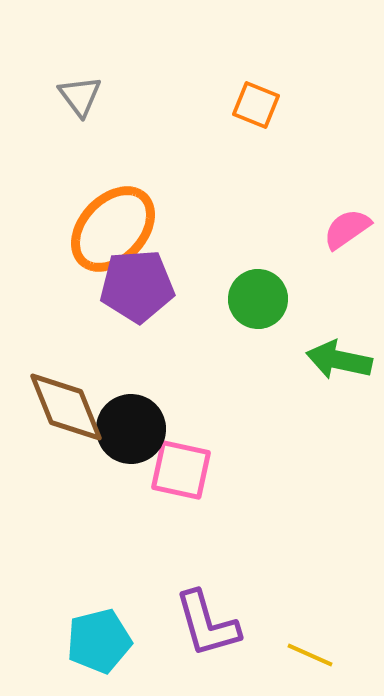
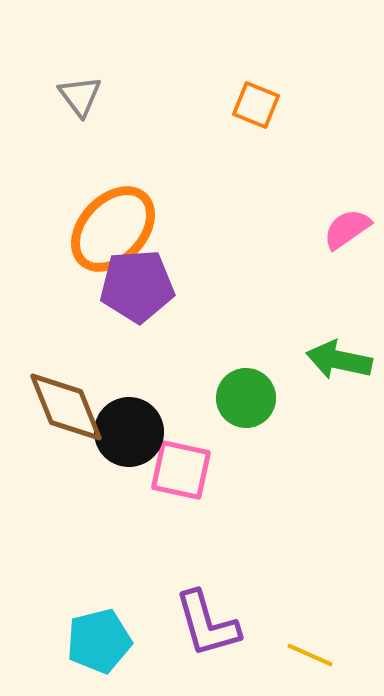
green circle: moved 12 px left, 99 px down
black circle: moved 2 px left, 3 px down
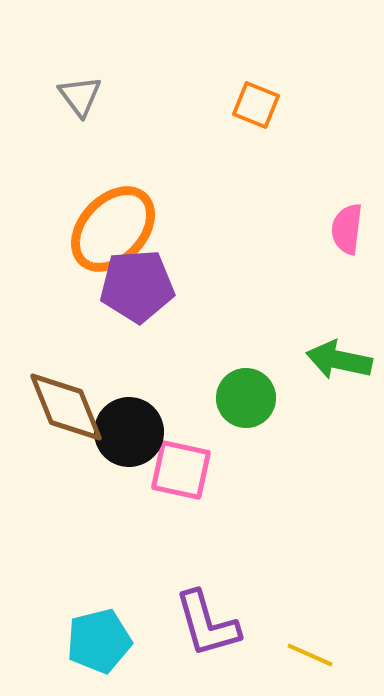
pink semicircle: rotated 48 degrees counterclockwise
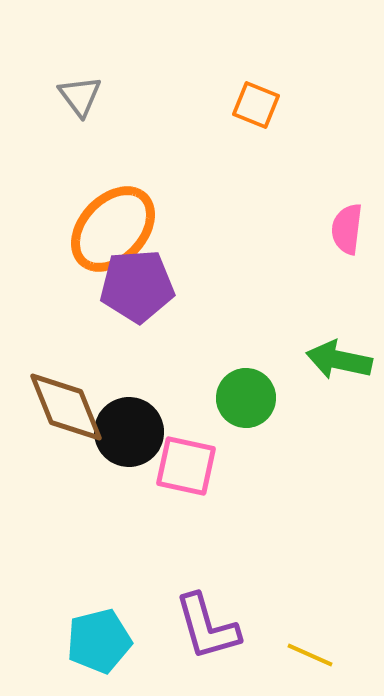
pink square: moved 5 px right, 4 px up
purple L-shape: moved 3 px down
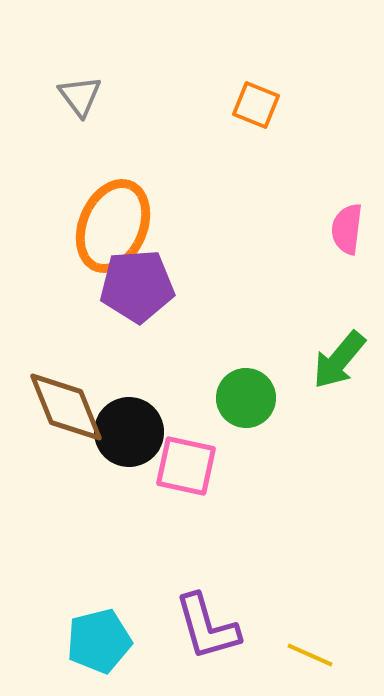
orange ellipse: moved 3 px up; rotated 20 degrees counterclockwise
green arrow: rotated 62 degrees counterclockwise
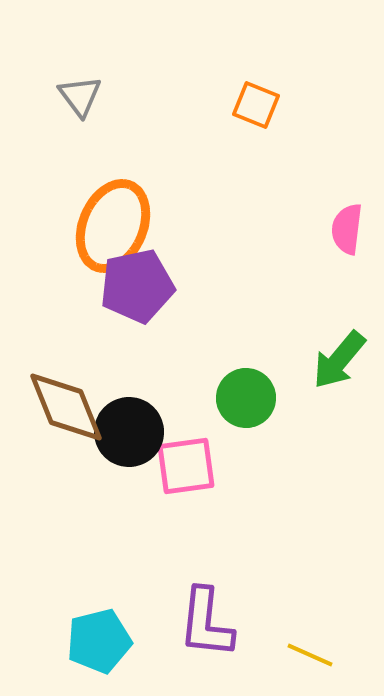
purple pentagon: rotated 8 degrees counterclockwise
pink square: rotated 20 degrees counterclockwise
purple L-shape: moved 1 px left, 4 px up; rotated 22 degrees clockwise
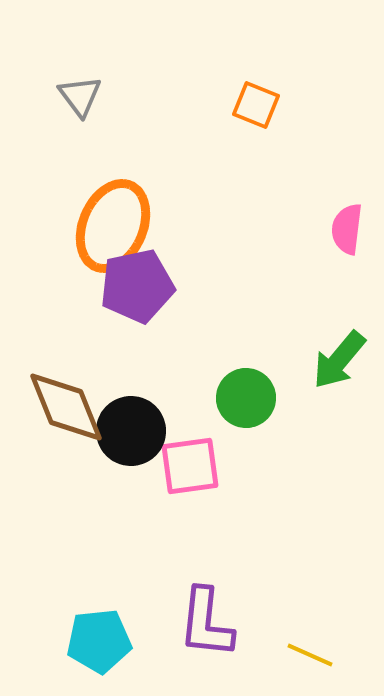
black circle: moved 2 px right, 1 px up
pink square: moved 4 px right
cyan pentagon: rotated 8 degrees clockwise
